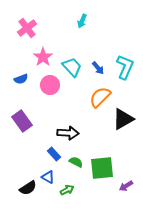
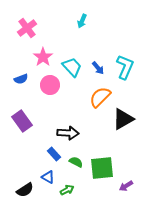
black semicircle: moved 3 px left, 2 px down
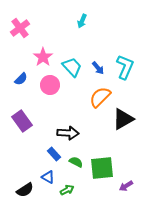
pink cross: moved 7 px left
blue semicircle: rotated 24 degrees counterclockwise
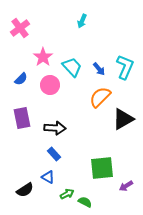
blue arrow: moved 1 px right, 1 px down
purple rectangle: moved 3 px up; rotated 25 degrees clockwise
black arrow: moved 13 px left, 5 px up
green semicircle: moved 9 px right, 40 px down
green arrow: moved 4 px down
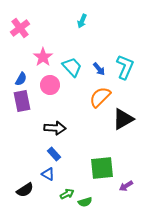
blue semicircle: rotated 16 degrees counterclockwise
purple rectangle: moved 17 px up
blue triangle: moved 3 px up
green semicircle: rotated 136 degrees clockwise
